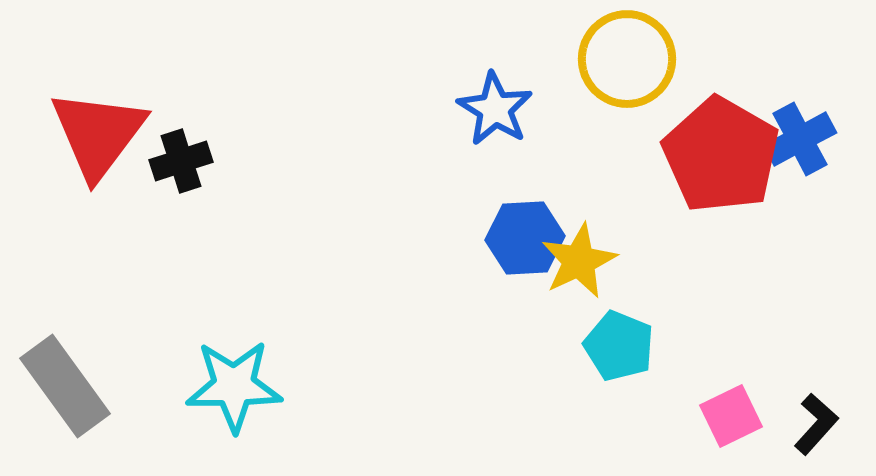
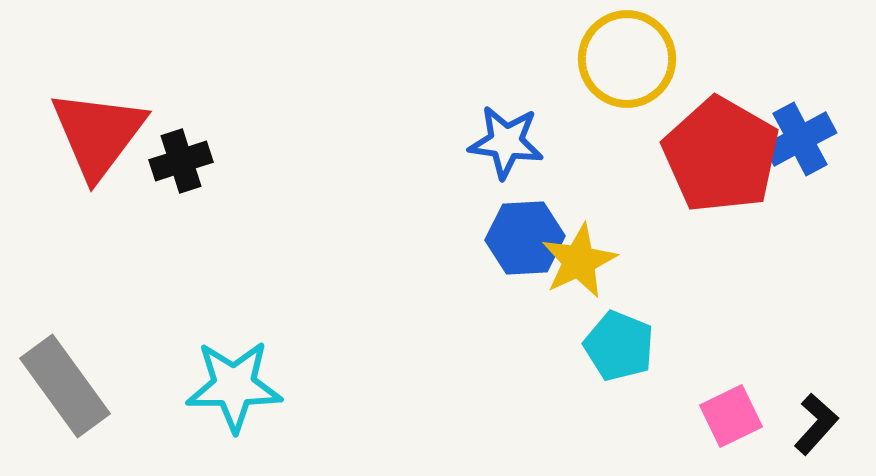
blue star: moved 11 px right, 33 px down; rotated 24 degrees counterclockwise
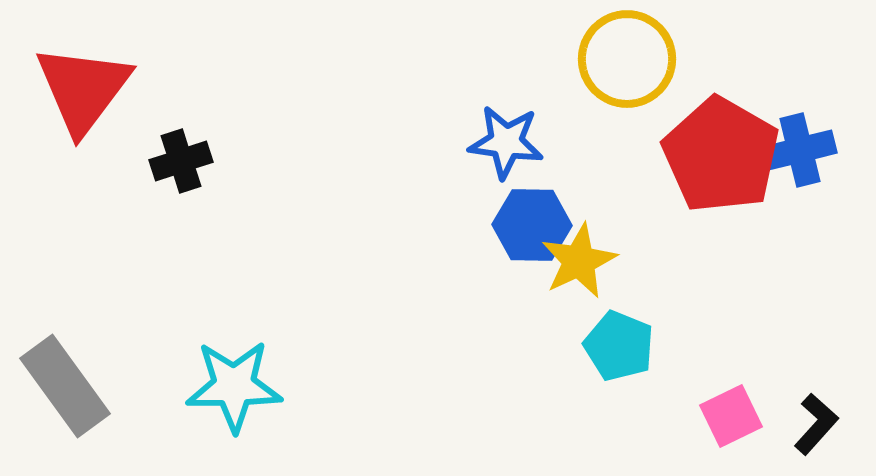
red triangle: moved 15 px left, 45 px up
blue cross: moved 11 px down; rotated 14 degrees clockwise
blue hexagon: moved 7 px right, 13 px up; rotated 4 degrees clockwise
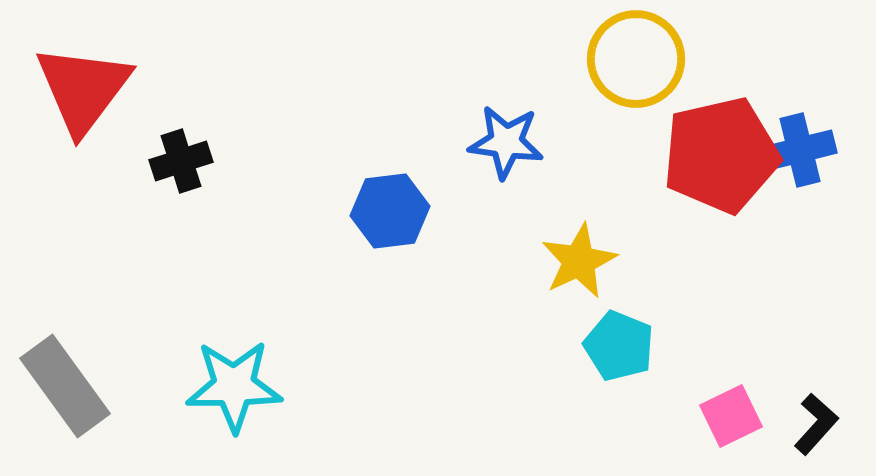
yellow circle: moved 9 px right
red pentagon: rotated 29 degrees clockwise
blue hexagon: moved 142 px left, 14 px up; rotated 8 degrees counterclockwise
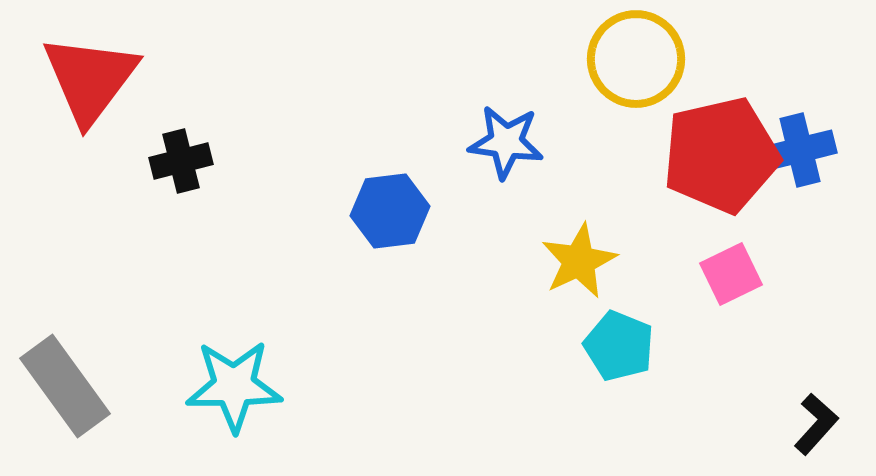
red triangle: moved 7 px right, 10 px up
black cross: rotated 4 degrees clockwise
pink square: moved 142 px up
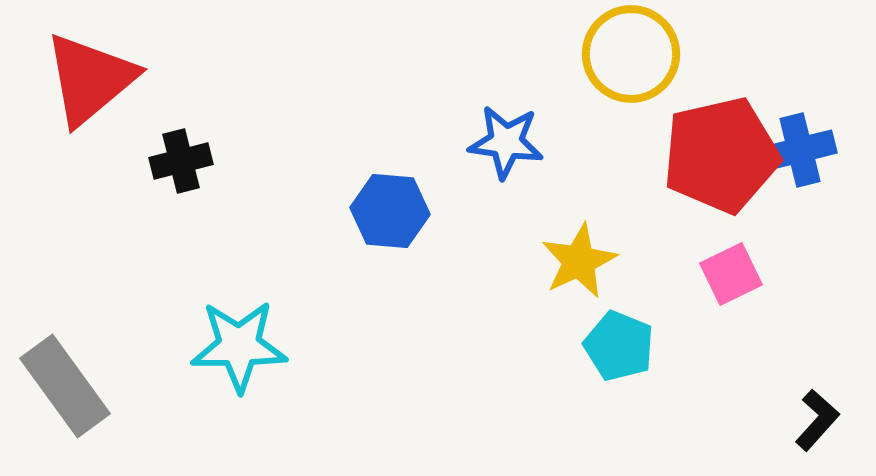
yellow circle: moved 5 px left, 5 px up
red triangle: rotated 13 degrees clockwise
blue hexagon: rotated 12 degrees clockwise
cyan star: moved 5 px right, 40 px up
black L-shape: moved 1 px right, 4 px up
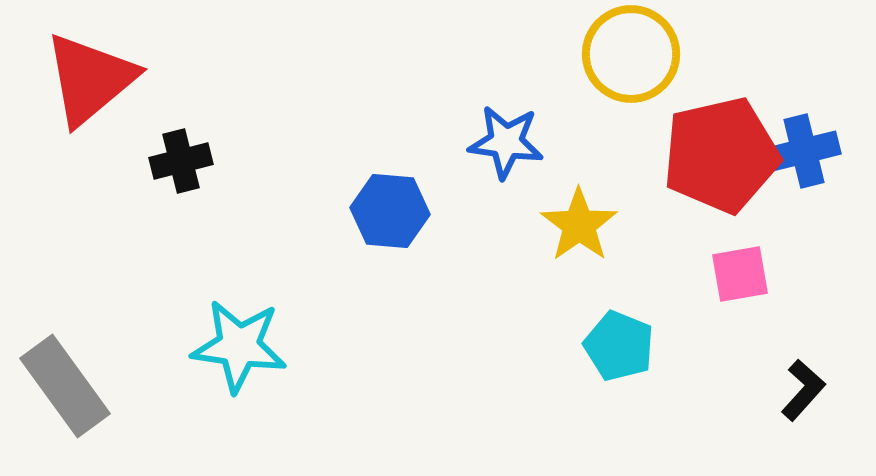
blue cross: moved 4 px right, 1 px down
yellow star: moved 36 px up; rotated 10 degrees counterclockwise
pink square: moved 9 px right; rotated 16 degrees clockwise
cyan star: rotated 8 degrees clockwise
black L-shape: moved 14 px left, 30 px up
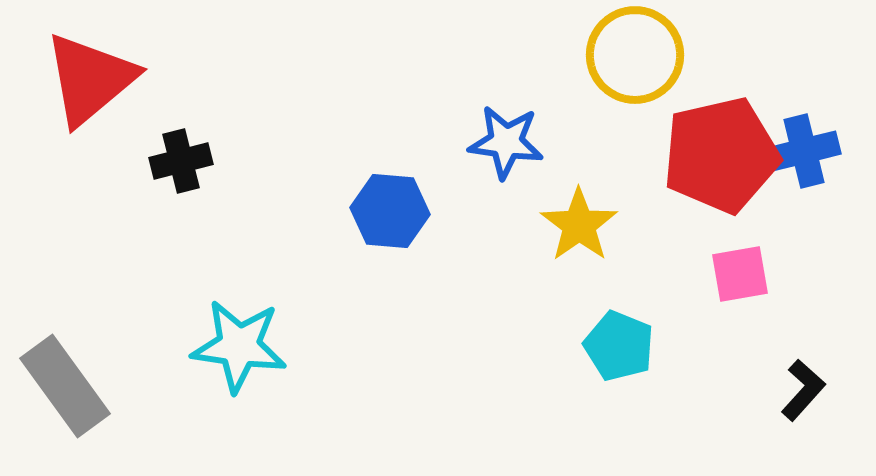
yellow circle: moved 4 px right, 1 px down
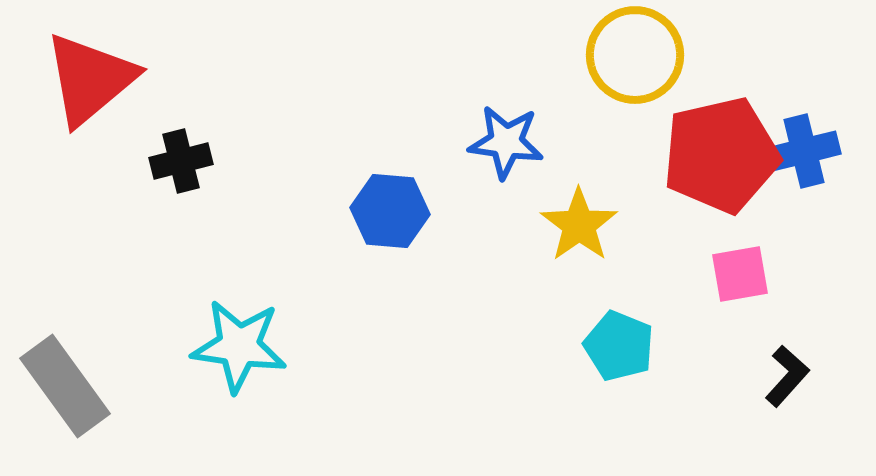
black L-shape: moved 16 px left, 14 px up
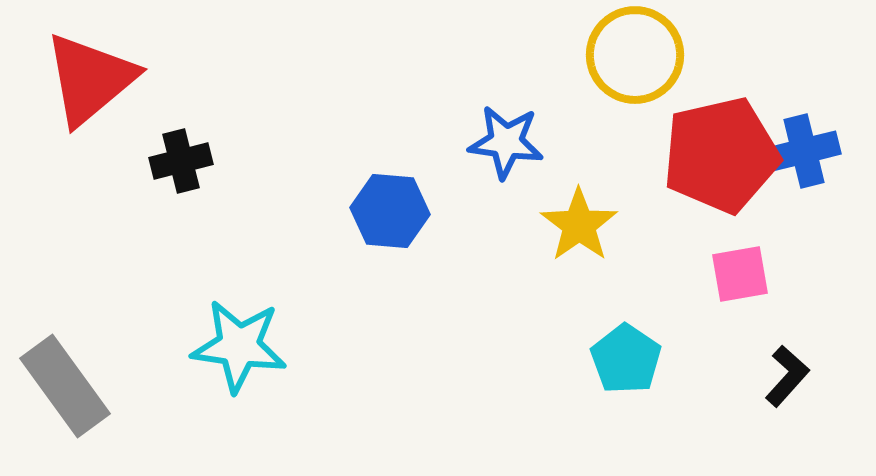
cyan pentagon: moved 7 px right, 13 px down; rotated 12 degrees clockwise
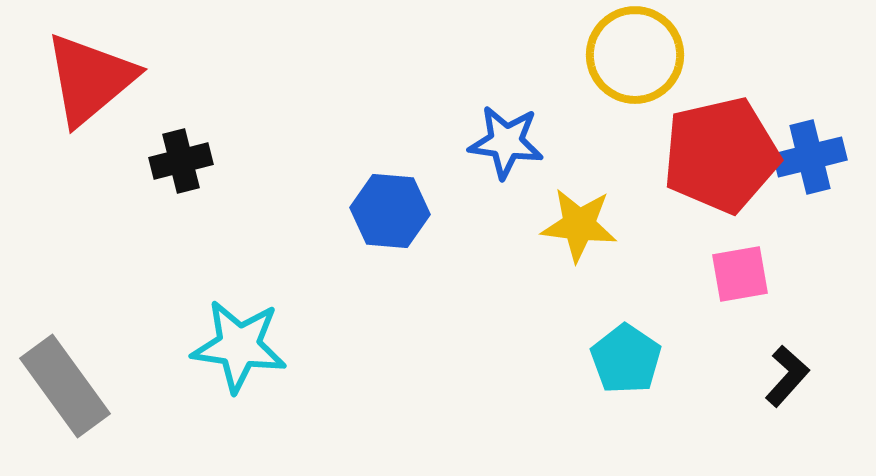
blue cross: moved 6 px right, 6 px down
yellow star: rotated 30 degrees counterclockwise
